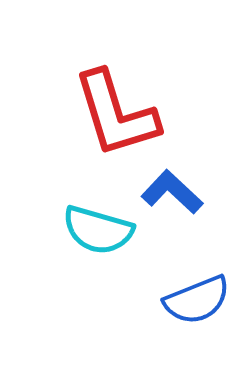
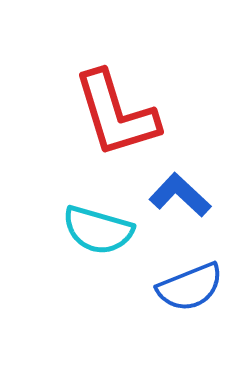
blue L-shape: moved 8 px right, 3 px down
blue semicircle: moved 7 px left, 13 px up
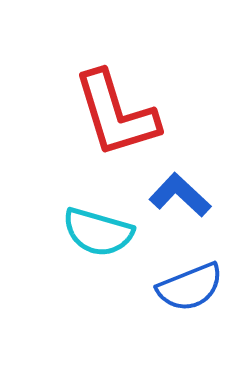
cyan semicircle: moved 2 px down
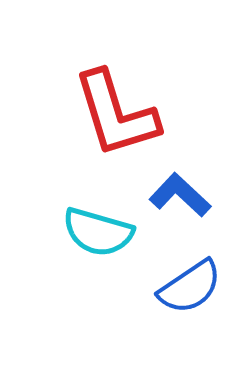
blue semicircle: rotated 12 degrees counterclockwise
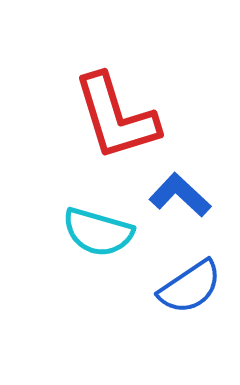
red L-shape: moved 3 px down
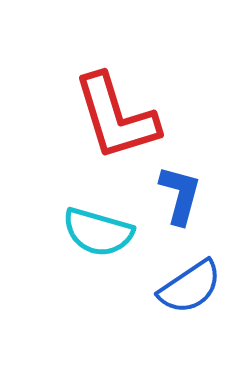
blue L-shape: rotated 62 degrees clockwise
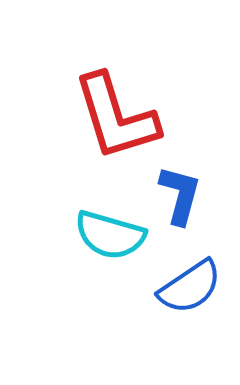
cyan semicircle: moved 12 px right, 3 px down
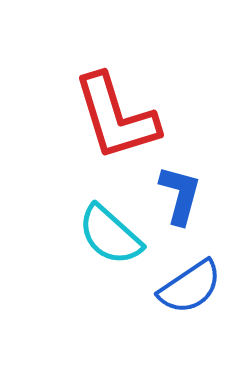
cyan semicircle: rotated 26 degrees clockwise
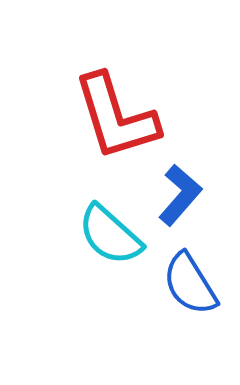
blue L-shape: rotated 26 degrees clockwise
blue semicircle: moved 3 px up; rotated 92 degrees clockwise
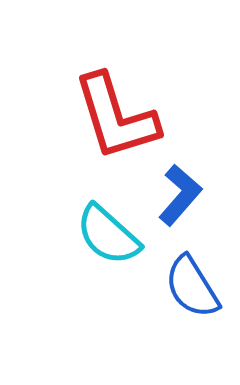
cyan semicircle: moved 2 px left
blue semicircle: moved 2 px right, 3 px down
